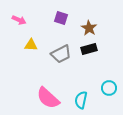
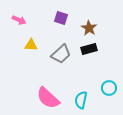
gray trapezoid: rotated 15 degrees counterclockwise
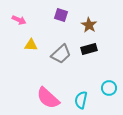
purple square: moved 3 px up
brown star: moved 3 px up
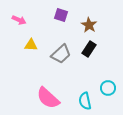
black rectangle: rotated 42 degrees counterclockwise
cyan circle: moved 1 px left
cyan semicircle: moved 4 px right, 1 px down; rotated 24 degrees counterclockwise
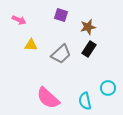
brown star: moved 1 px left, 2 px down; rotated 28 degrees clockwise
